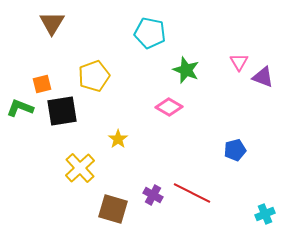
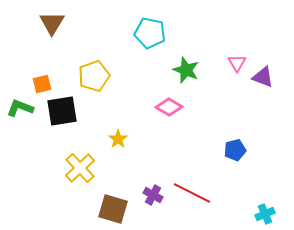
pink triangle: moved 2 px left, 1 px down
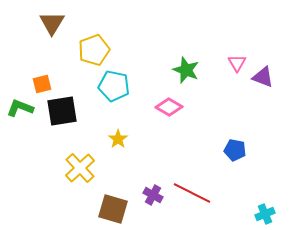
cyan pentagon: moved 36 px left, 53 px down
yellow pentagon: moved 26 px up
blue pentagon: rotated 25 degrees clockwise
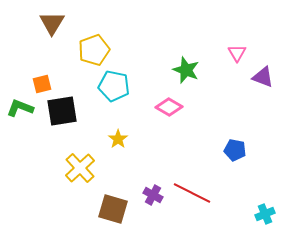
pink triangle: moved 10 px up
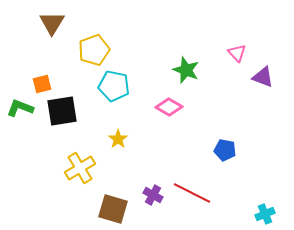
pink triangle: rotated 12 degrees counterclockwise
blue pentagon: moved 10 px left
yellow cross: rotated 12 degrees clockwise
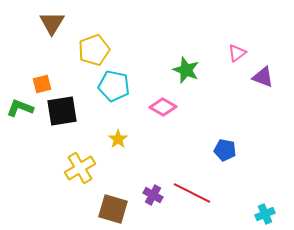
pink triangle: rotated 36 degrees clockwise
pink diamond: moved 6 px left
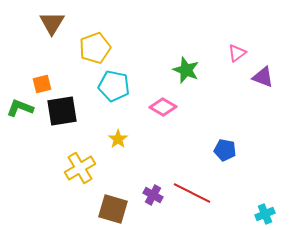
yellow pentagon: moved 1 px right, 2 px up
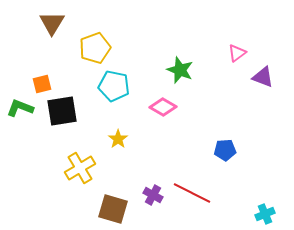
green star: moved 6 px left
blue pentagon: rotated 15 degrees counterclockwise
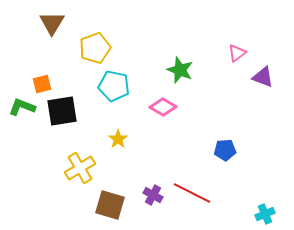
green L-shape: moved 2 px right, 1 px up
brown square: moved 3 px left, 4 px up
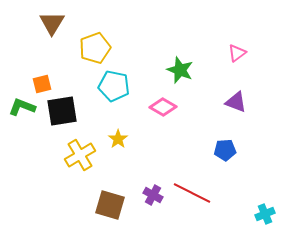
purple triangle: moved 27 px left, 25 px down
yellow cross: moved 13 px up
